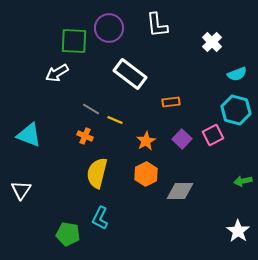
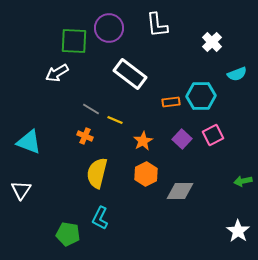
cyan hexagon: moved 35 px left, 14 px up; rotated 16 degrees counterclockwise
cyan triangle: moved 7 px down
orange star: moved 3 px left
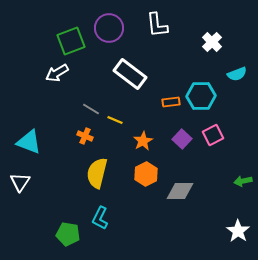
green square: moved 3 px left; rotated 24 degrees counterclockwise
white triangle: moved 1 px left, 8 px up
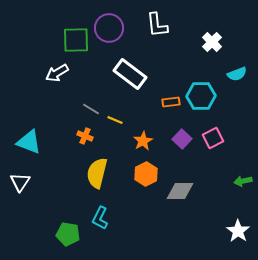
green square: moved 5 px right, 1 px up; rotated 20 degrees clockwise
pink square: moved 3 px down
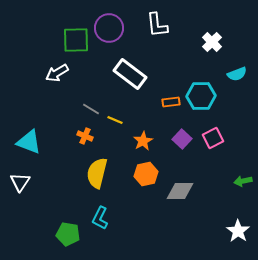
orange hexagon: rotated 15 degrees clockwise
